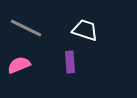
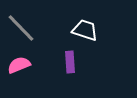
gray line: moved 5 px left; rotated 20 degrees clockwise
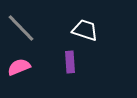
pink semicircle: moved 2 px down
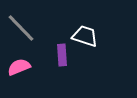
white trapezoid: moved 6 px down
purple rectangle: moved 8 px left, 7 px up
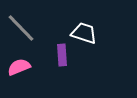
white trapezoid: moved 1 px left, 3 px up
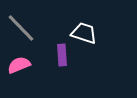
pink semicircle: moved 2 px up
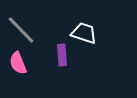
gray line: moved 2 px down
pink semicircle: moved 1 px left, 2 px up; rotated 90 degrees counterclockwise
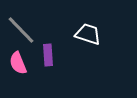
white trapezoid: moved 4 px right, 1 px down
purple rectangle: moved 14 px left
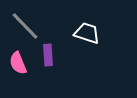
gray line: moved 4 px right, 4 px up
white trapezoid: moved 1 px left, 1 px up
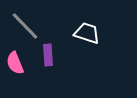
pink semicircle: moved 3 px left
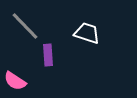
pink semicircle: moved 18 px down; rotated 35 degrees counterclockwise
